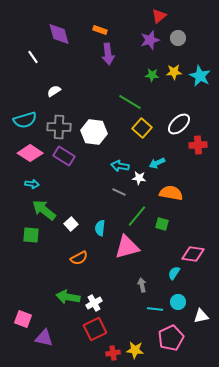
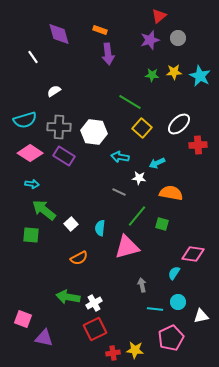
cyan arrow at (120, 166): moved 9 px up
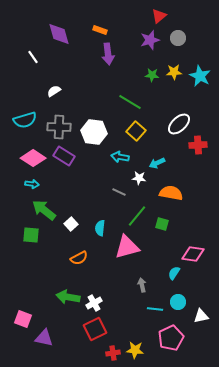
yellow square at (142, 128): moved 6 px left, 3 px down
pink diamond at (30, 153): moved 3 px right, 5 px down
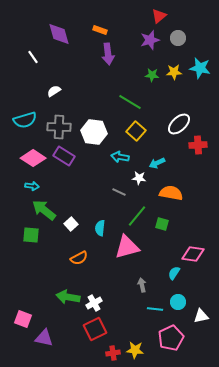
cyan star at (200, 76): moved 8 px up; rotated 15 degrees counterclockwise
cyan arrow at (32, 184): moved 2 px down
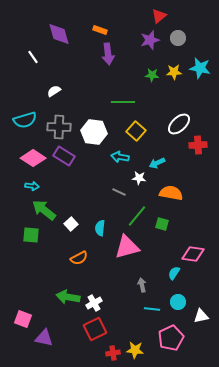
green line at (130, 102): moved 7 px left; rotated 30 degrees counterclockwise
cyan line at (155, 309): moved 3 px left
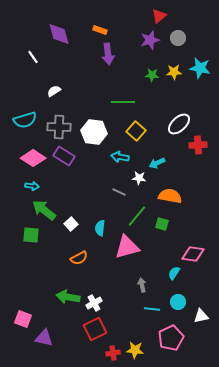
orange semicircle at (171, 193): moved 1 px left, 3 px down
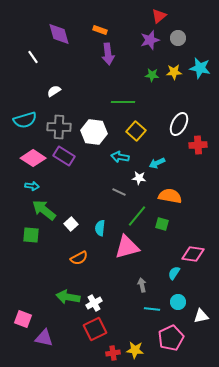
white ellipse at (179, 124): rotated 20 degrees counterclockwise
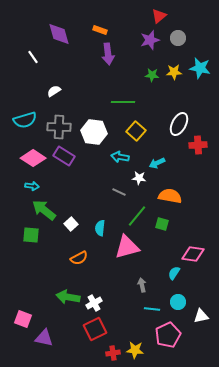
pink pentagon at (171, 338): moved 3 px left, 3 px up
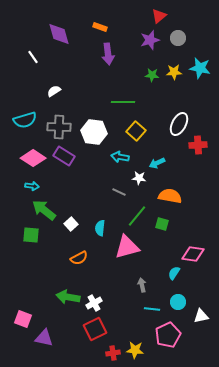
orange rectangle at (100, 30): moved 3 px up
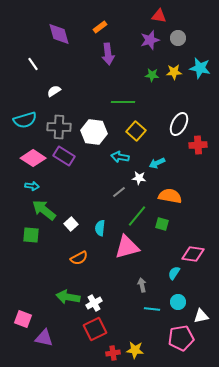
red triangle at (159, 16): rotated 49 degrees clockwise
orange rectangle at (100, 27): rotated 56 degrees counterclockwise
white line at (33, 57): moved 7 px down
gray line at (119, 192): rotated 64 degrees counterclockwise
pink pentagon at (168, 335): moved 13 px right, 3 px down; rotated 15 degrees clockwise
